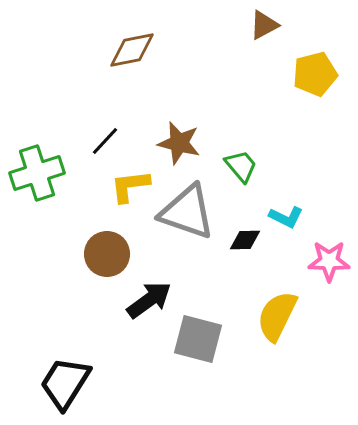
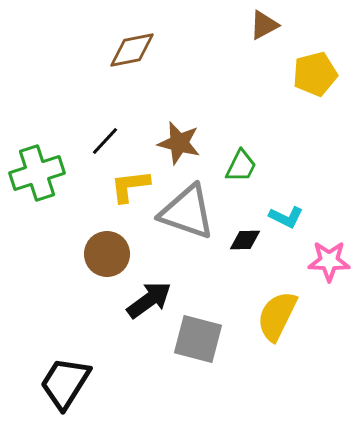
green trapezoid: rotated 66 degrees clockwise
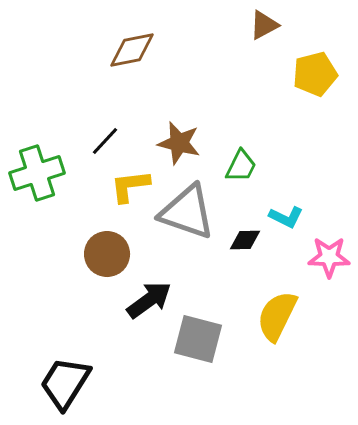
pink star: moved 4 px up
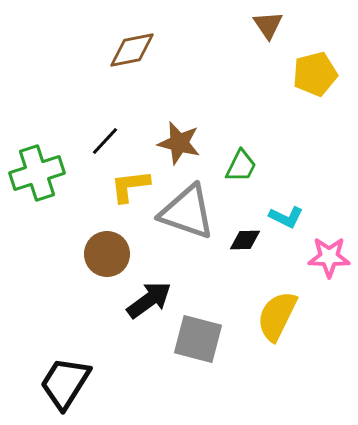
brown triangle: moved 4 px right; rotated 36 degrees counterclockwise
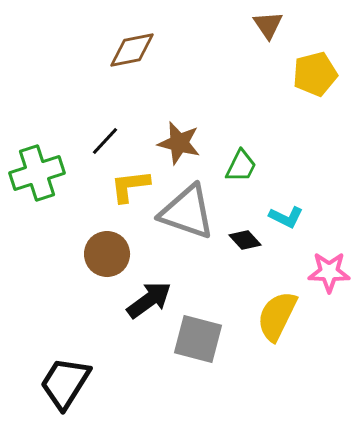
black diamond: rotated 48 degrees clockwise
pink star: moved 15 px down
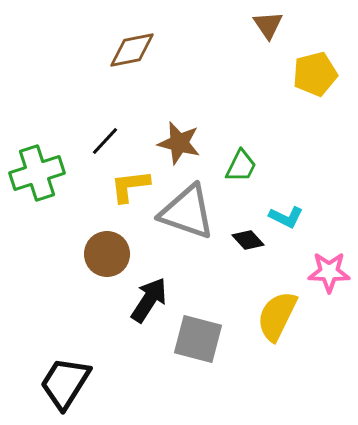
black diamond: moved 3 px right
black arrow: rotated 21 degrees counterclockwise
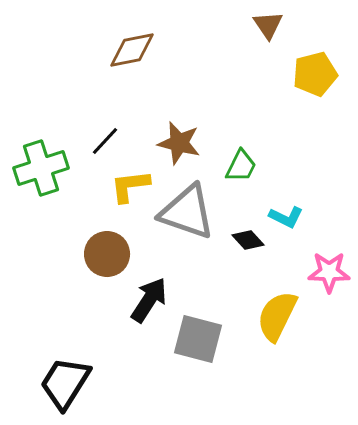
green cross: moved 4 px right, 5 px up
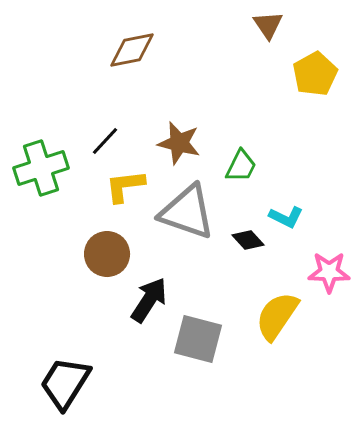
yellow pentagon: rotated 15 degrees counterclockwise
yellow L-shape: moved 5 px left
yellow semicircle: rotated 8 degrees clockwise
